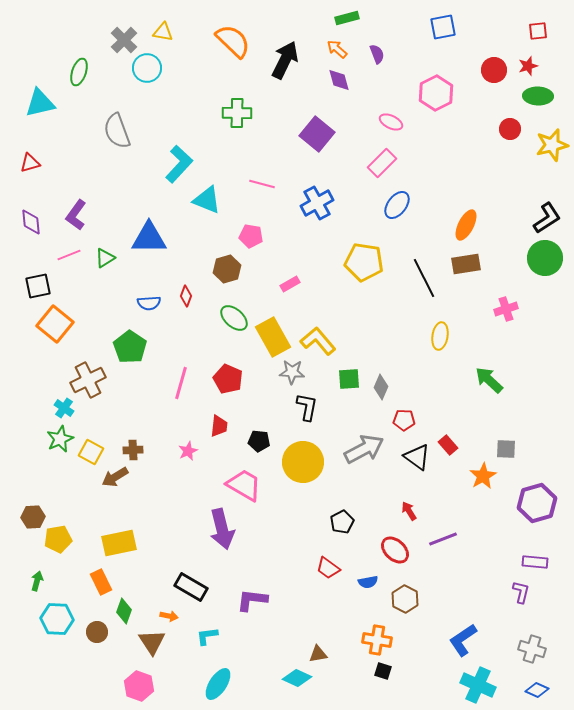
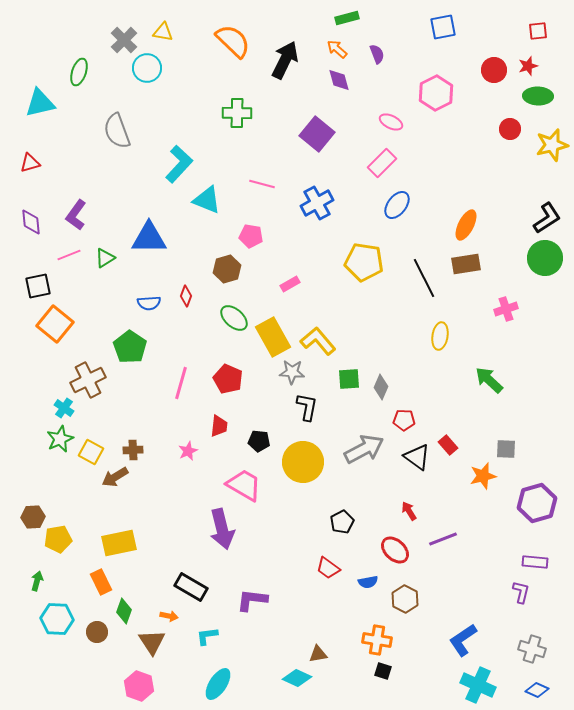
orange star at (483, 476): rotated 16 degrees clockwise
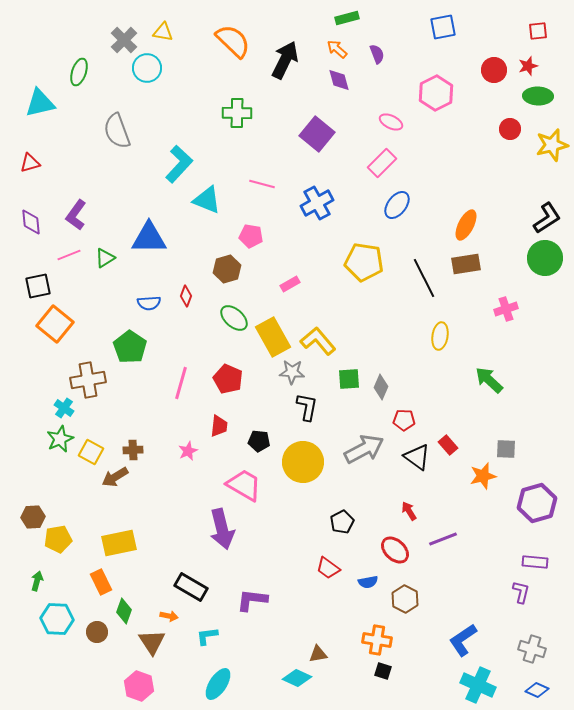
brown cross at (88, 380): rotated 16 degrees clockwise
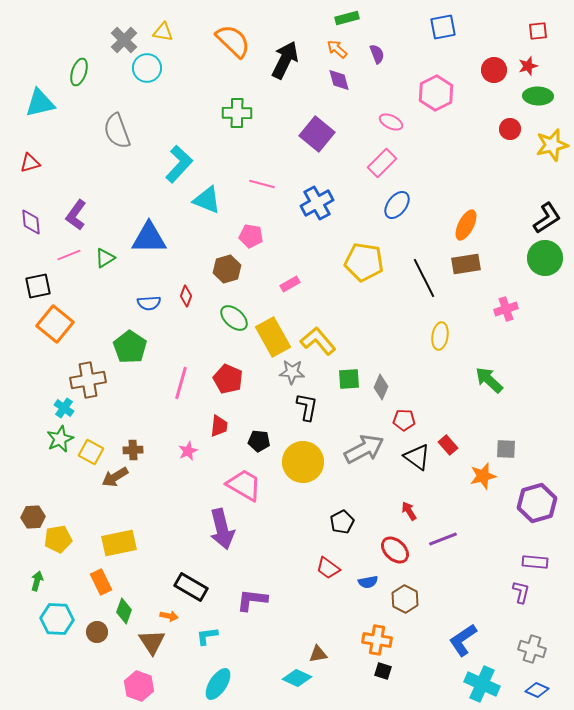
cyan cross at (478, 685): moved 4 px right, 1 px up
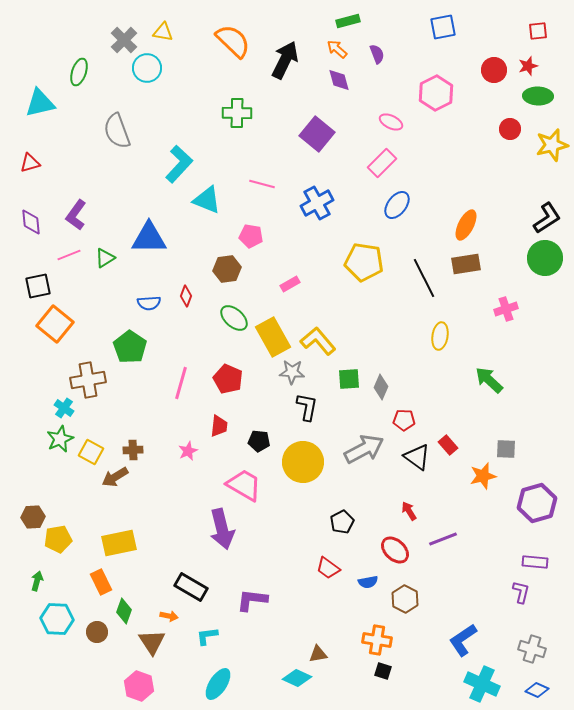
green rectangle at (347, 18): moved 1 px right, 3 px down
brown hexagon at (227, 269): rotated 8 degrees clockwise
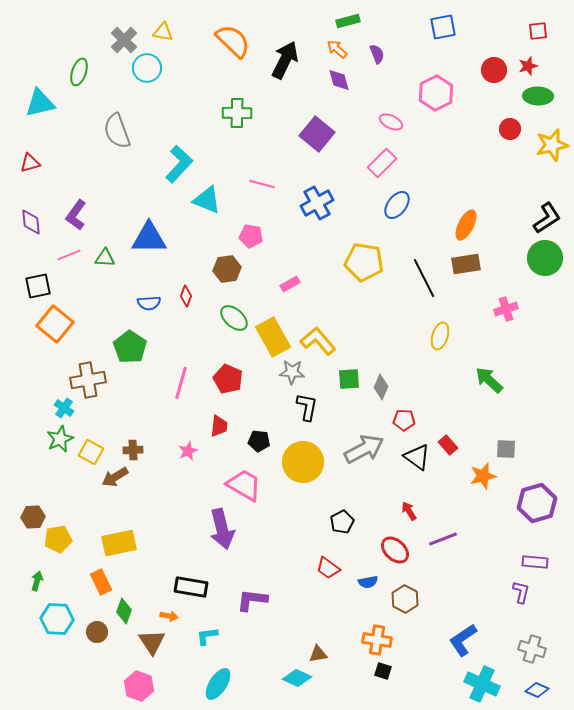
green triangle at (105, 258): rotated 35 degrees clockwise
yellow ellipse at (440, 336): rotated 8 degrees clockwise
black rectangle at (191, 587): rotated 20 degrees counterclockwise
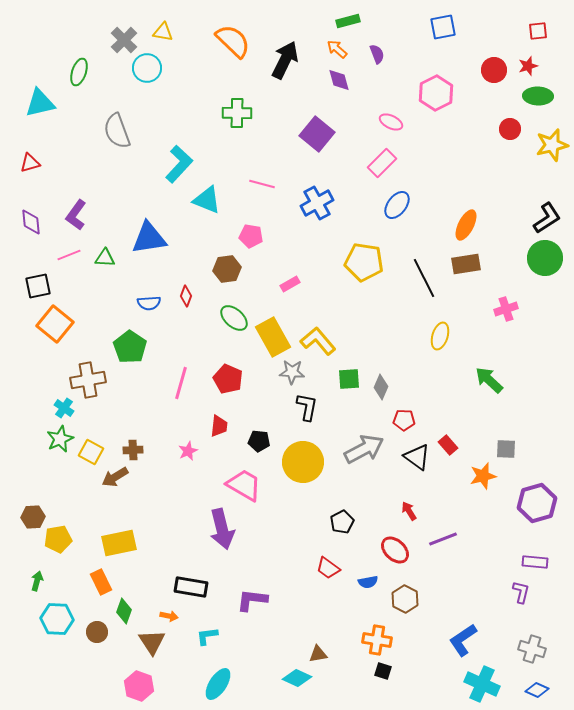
blue triangle at (149, 238): rotated 9 degrees counterclockwise
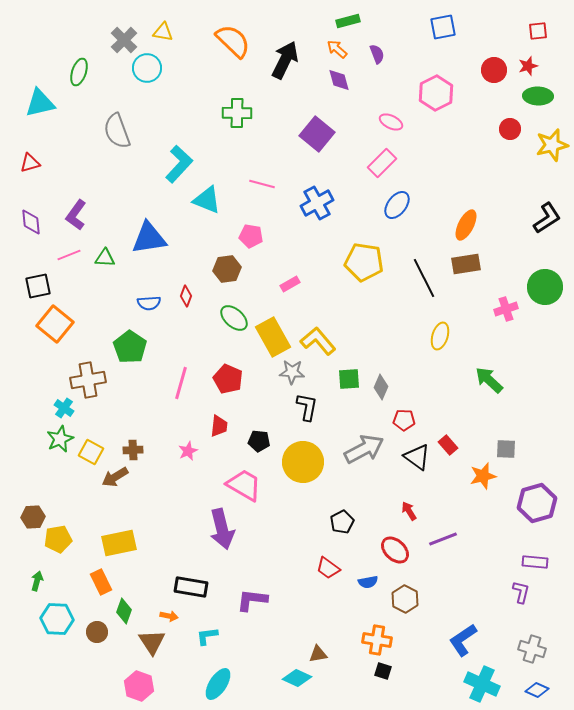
green circle at (545, 258): moved 29 px down
